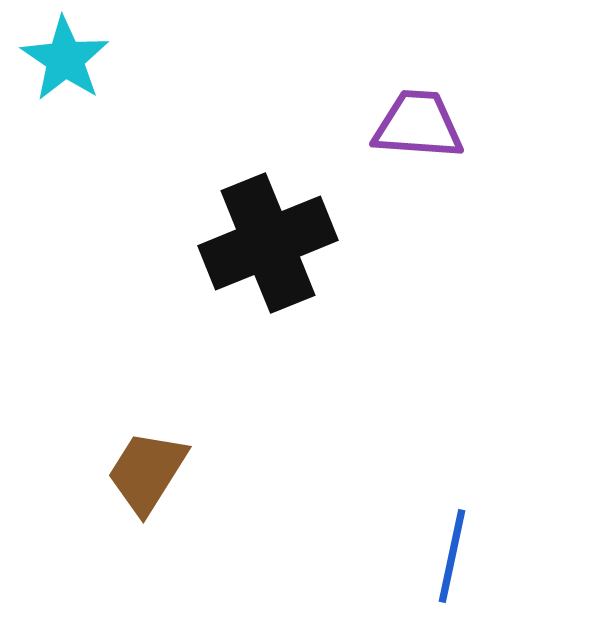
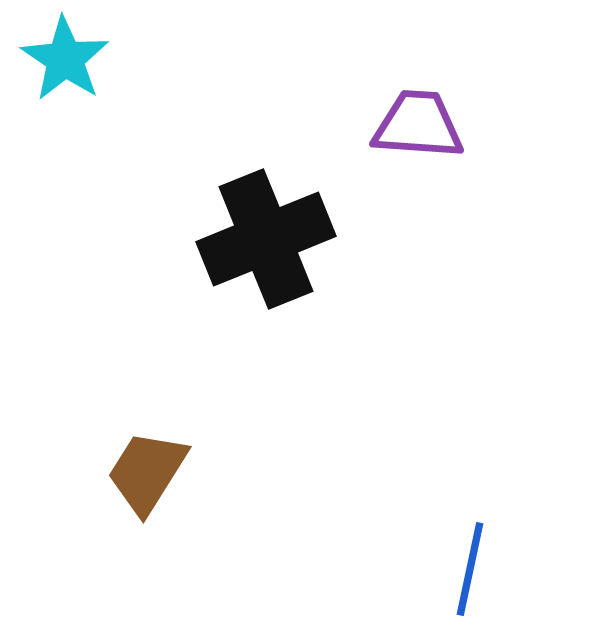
black cross: moved 2 px left, 4 px up
blue line: moved 18 px right, 13 px down
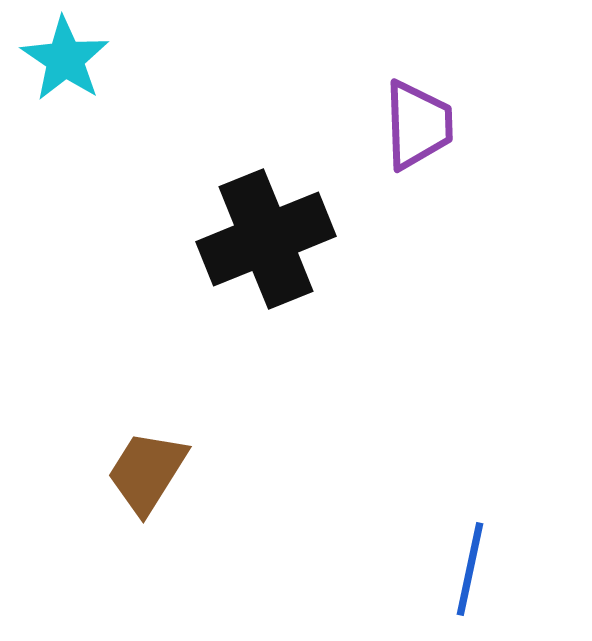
purple trapezoid: rotated 84 degrees clockwise
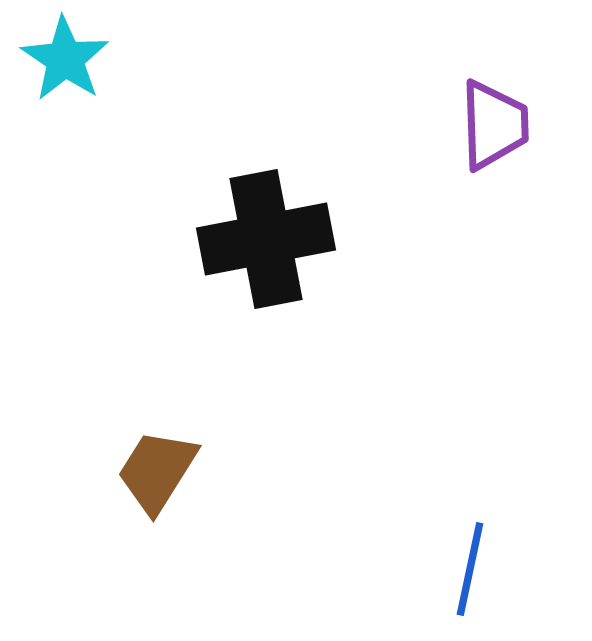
purple trapezoid: moved 76 px right
black cross: rotated 11 degrees clockwise
brown trapezoid: moved 10 px right, 1 px up
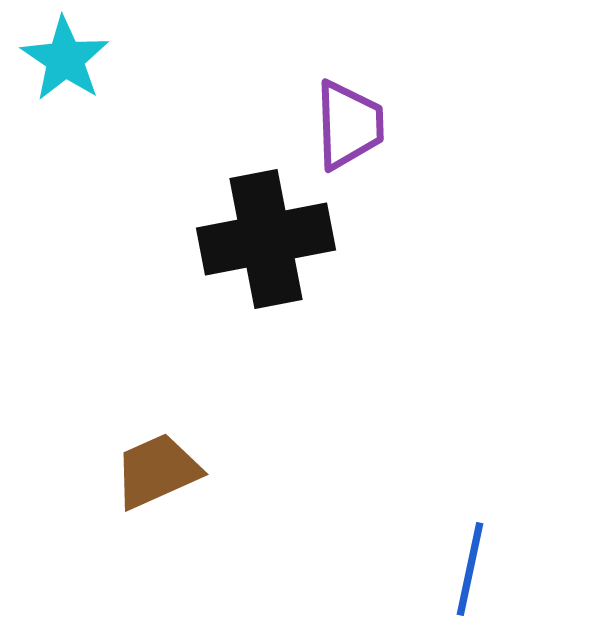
purple trapezoid: moved 145 px left
brown trapezoid: rotated 34 degrees clockwise
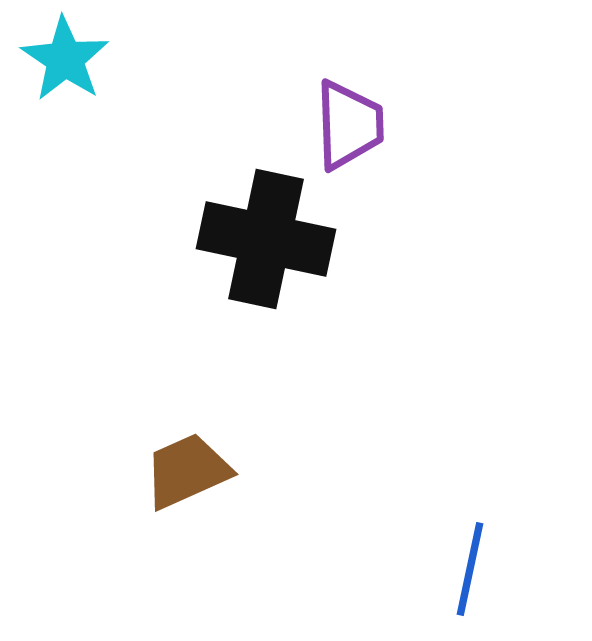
black cross: rotated 23 degrees clockwise
brown trapezoid: moved 30 px right
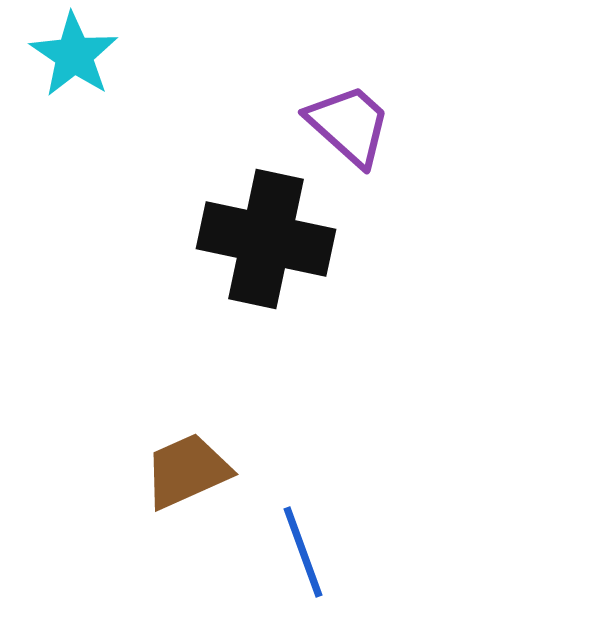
cyan star: moved 9 px right, 4 px up
purple trapezoid: rotated 46 degrees counterclockwise
blue line: moved 167 px left, 17 px up; rotated 32 degrees counterclockwise
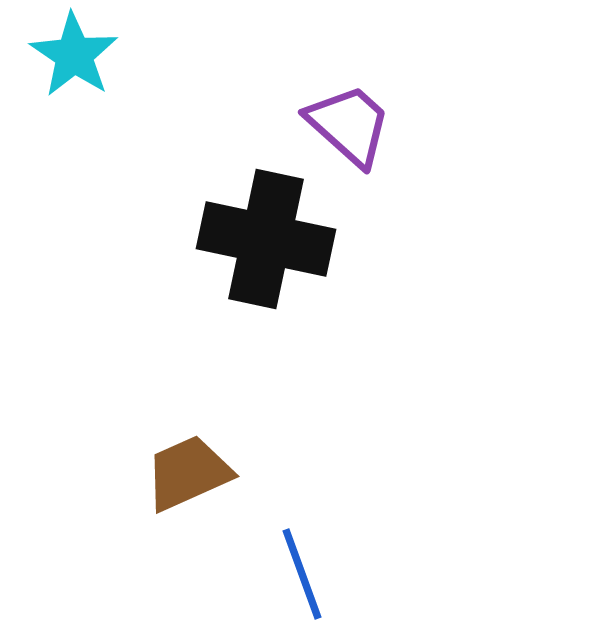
brown trapezoid: moved 1 px right, 2 px down
blue line: moved 1 px left, 22 px down
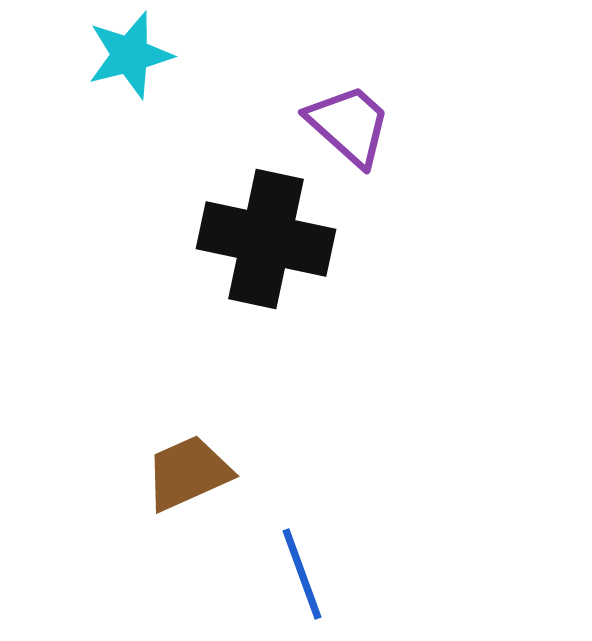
cyan star: moved 56 px right; rotated 24 degrees clockwise
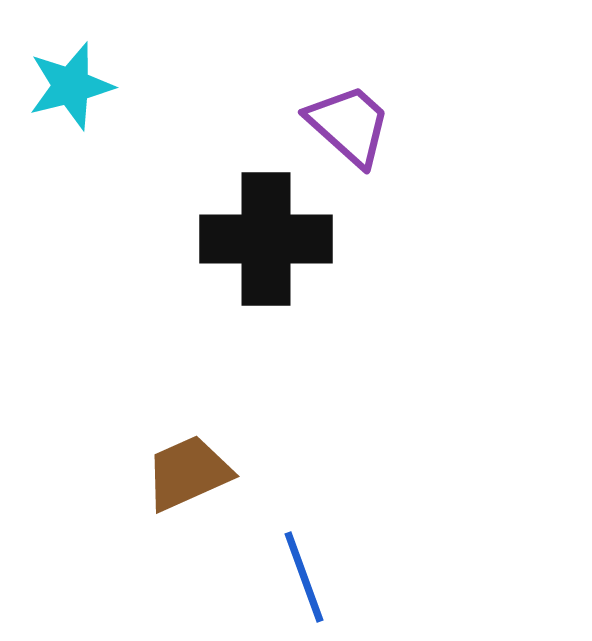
cyan star: moved 59 px left, 31 px down
black cross: rotated 12 degrees counterclockwise
blue line: moved 2 px right, 3 px down
